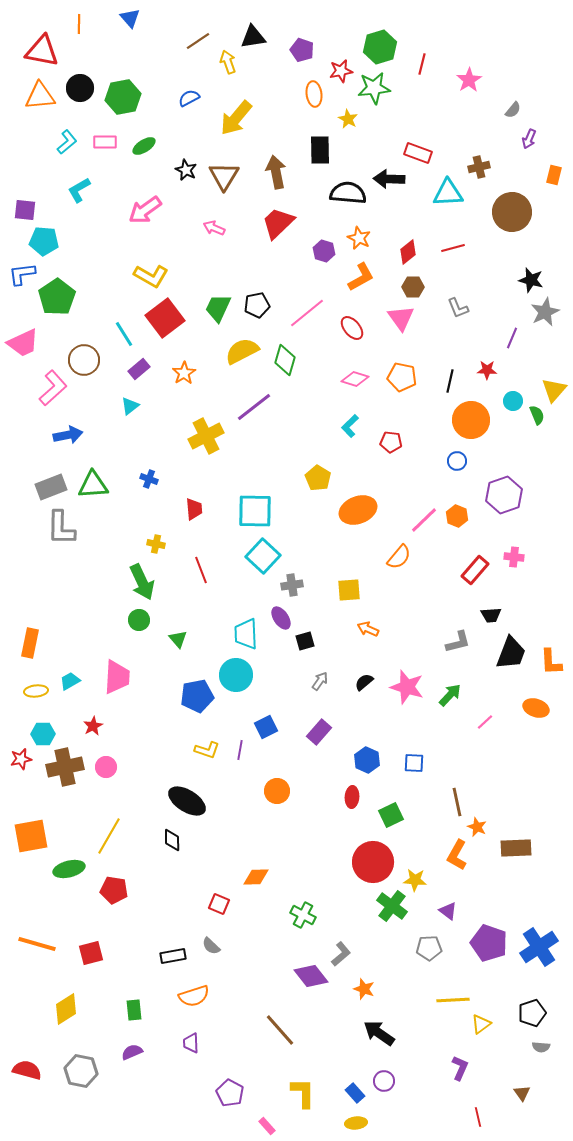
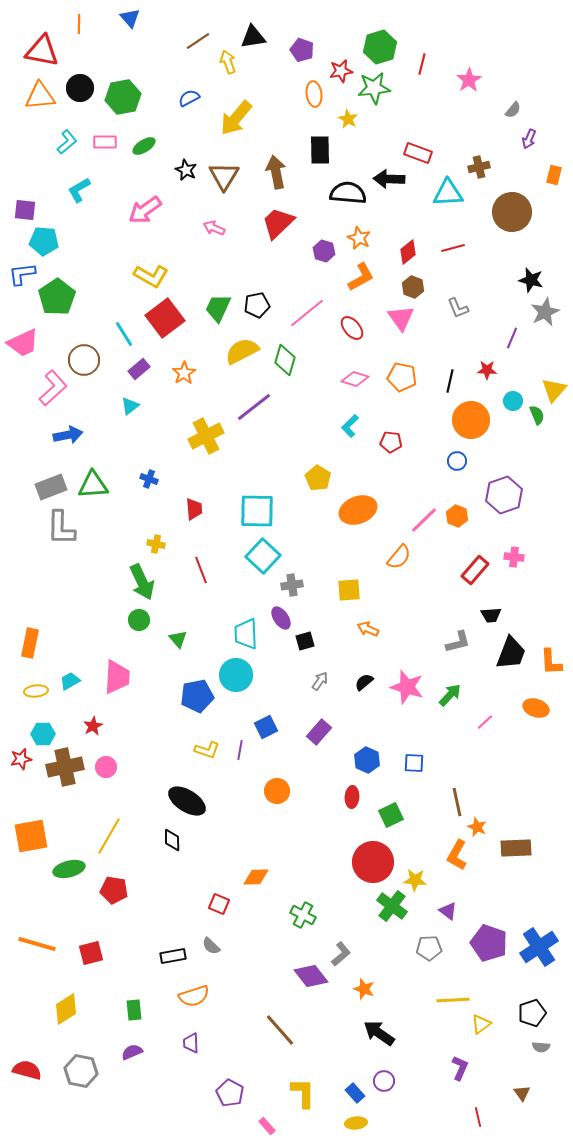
brown hexagon at (413, 287): rotated 20 degrees clockwise
cyan square at (255, 511): moved 2 px right
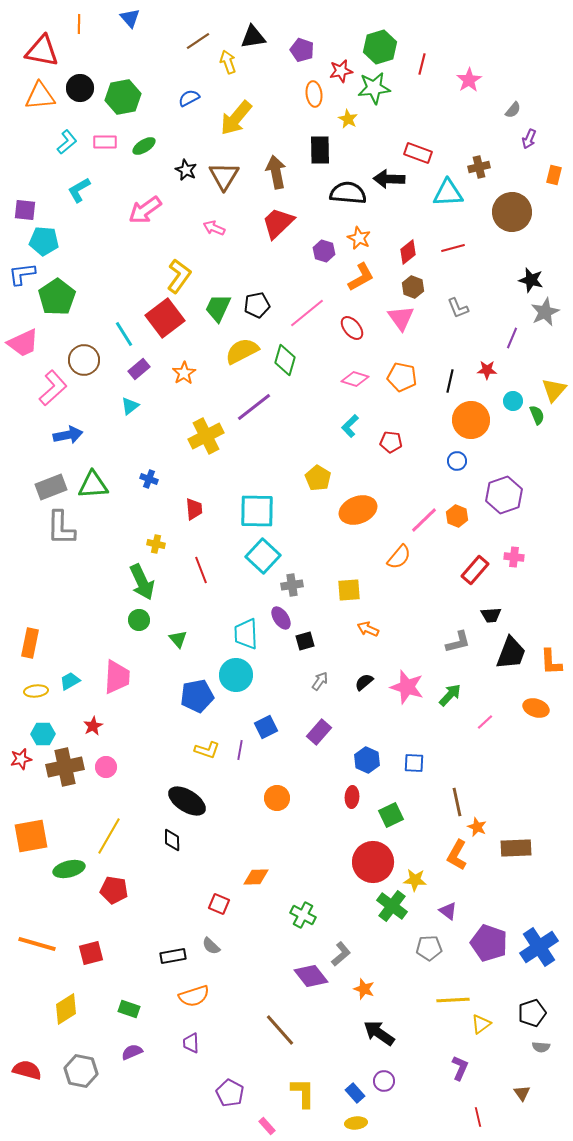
yellow L-shape at (151, 276): moved 28 px right; rotated 84 degrees counterclockwise
orange circle at (277, 791): moved 7 px down
green rectangle at (134, 1010): moved 5 px left, 1 px up; rotated 65 degrees counterclockwise
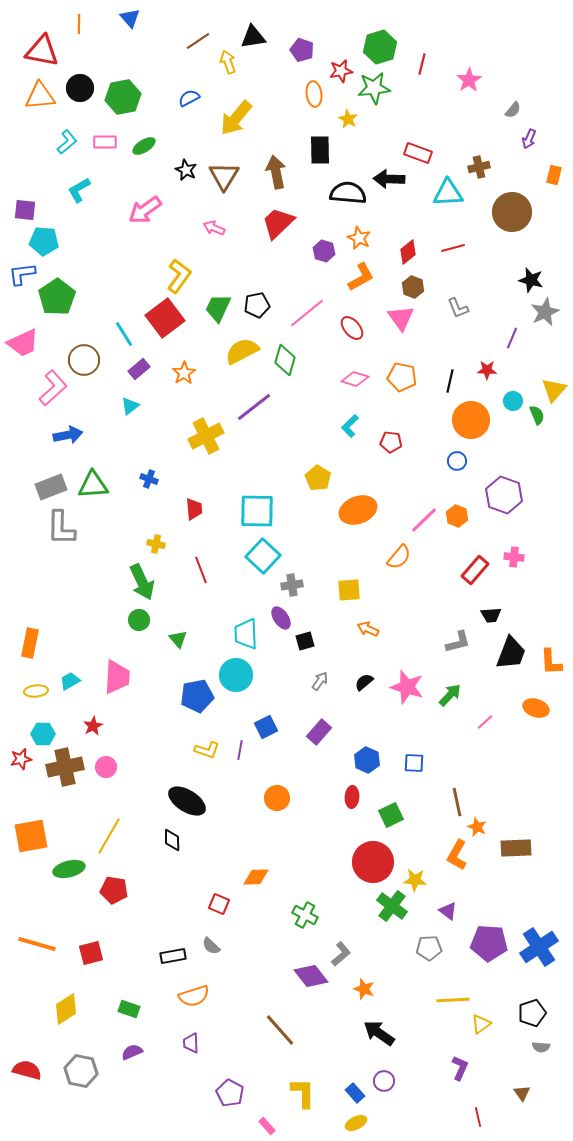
purple hexagon at (504, 495): rotated 21 degrees counterclockwise
green cross at (303, 915): moved 2 px right
purple pentagon at (489, 943): rotated 15 degrees counterclockwise
yellow ellipse at (356, 1123): rotated 20 degrees counterclockwise
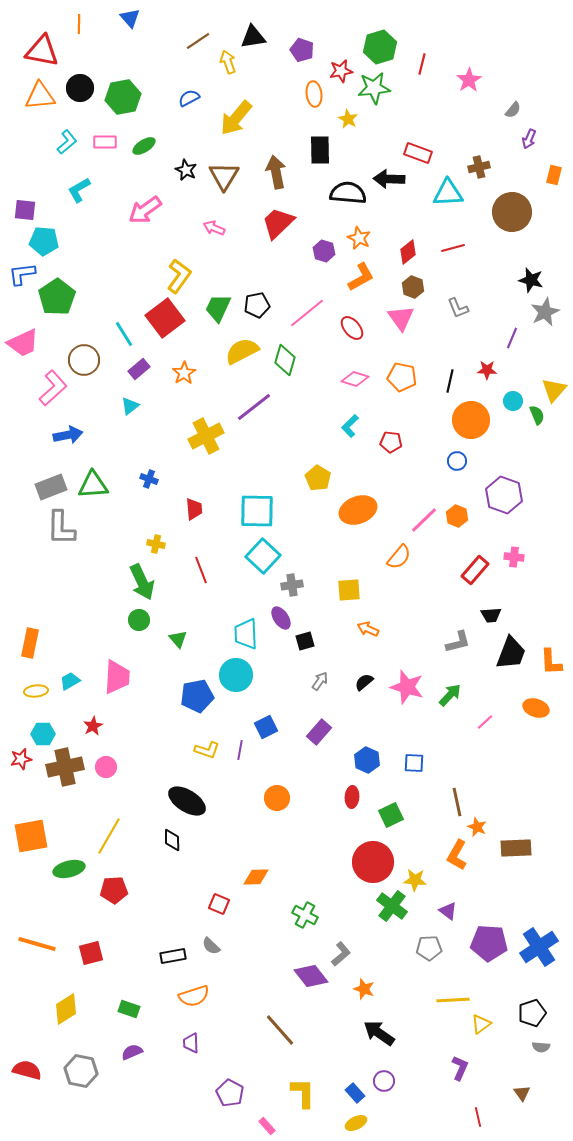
red pentagon at (114, 890): rotated 12 degrees counterclockwise
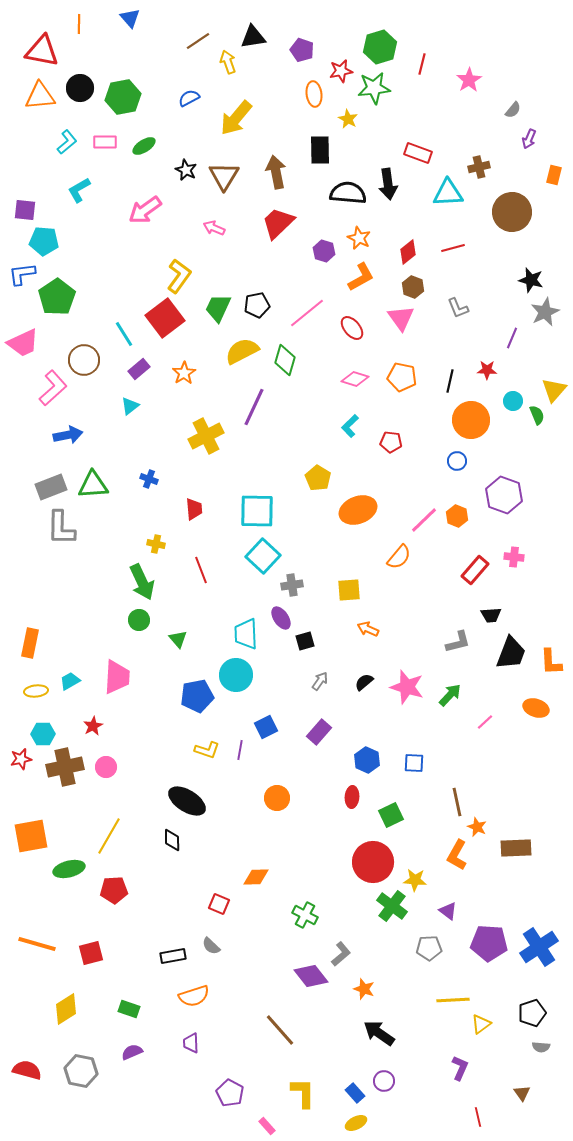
black arrow at (389, 179): moved 1 px left, 5 px down; rotated 100 degrees counterclockwise
purple line at (254, 407): rotated 27 degrees counterclockwise
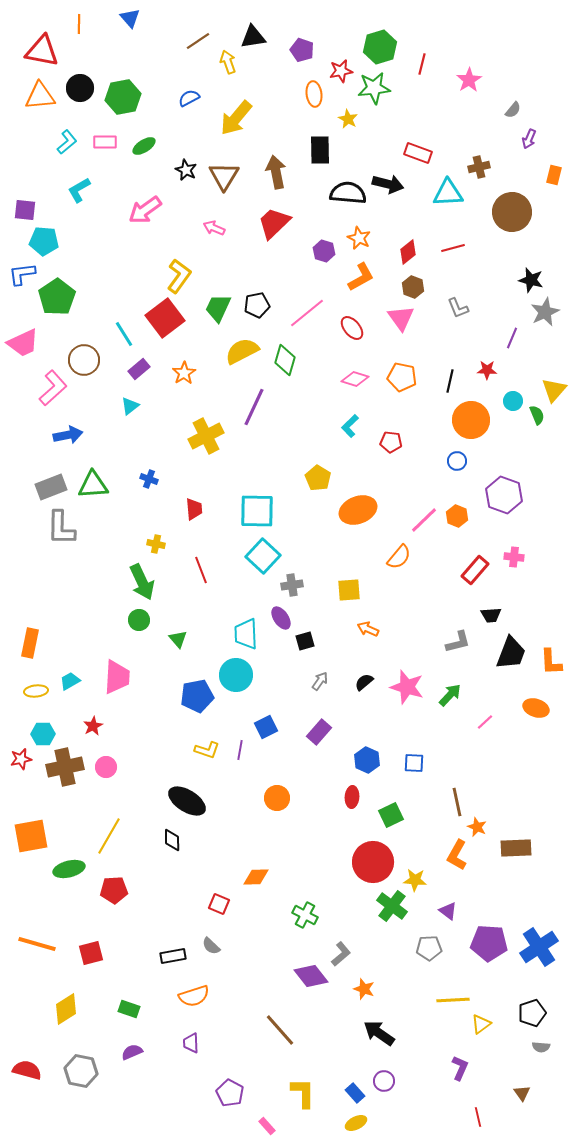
black arrow at (388, 184): rotated 68 degrees counterclockwise
red trapezoid at (278, 223): moved 4 px left
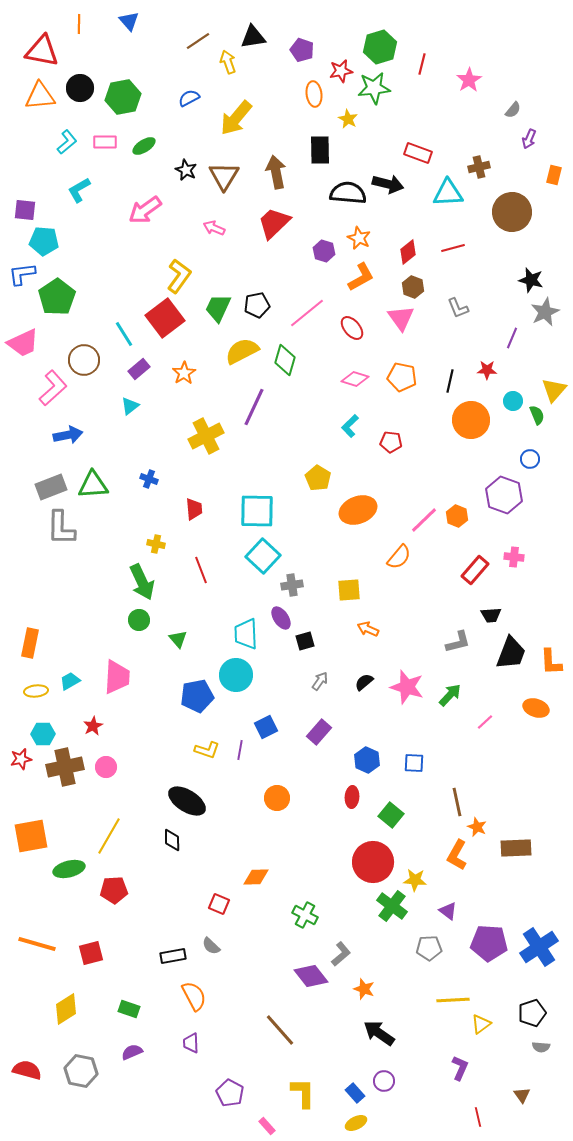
blue triangle at (130, 18): moved 1 px left, 3 px down
blue circle at (457, 461): moved 73 px right, 2 px up
green square at (391, 815): rotated 25 degrees counterclockwise
orange semicircle at (194, 996): rotated 100 degrees counterclockwise
brown triangle at (522, 1093): moved 2 px down
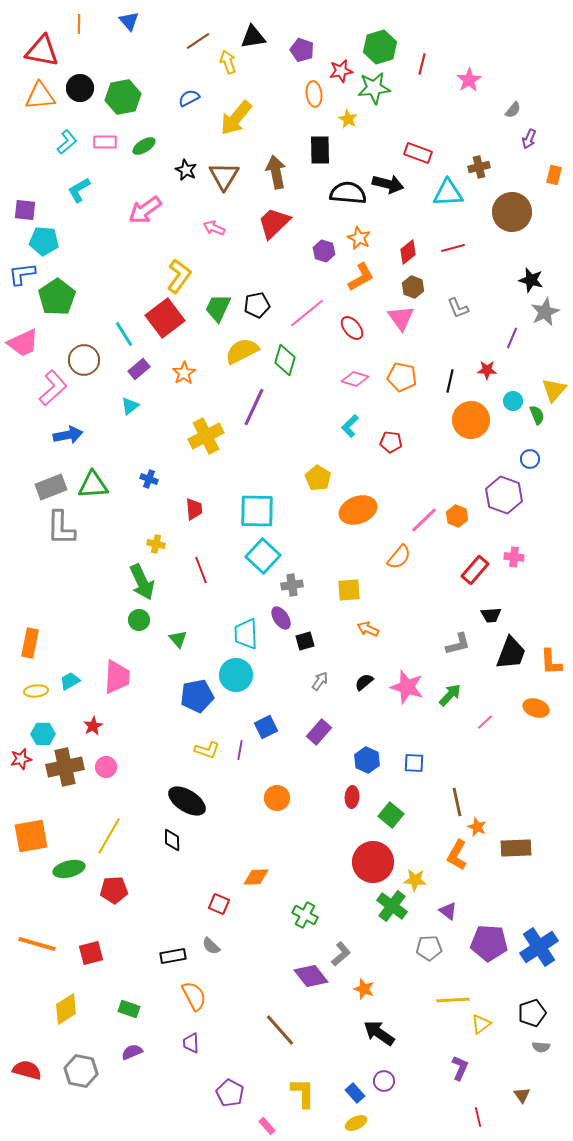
gray L-shape at (458, 642): moved 2 px down
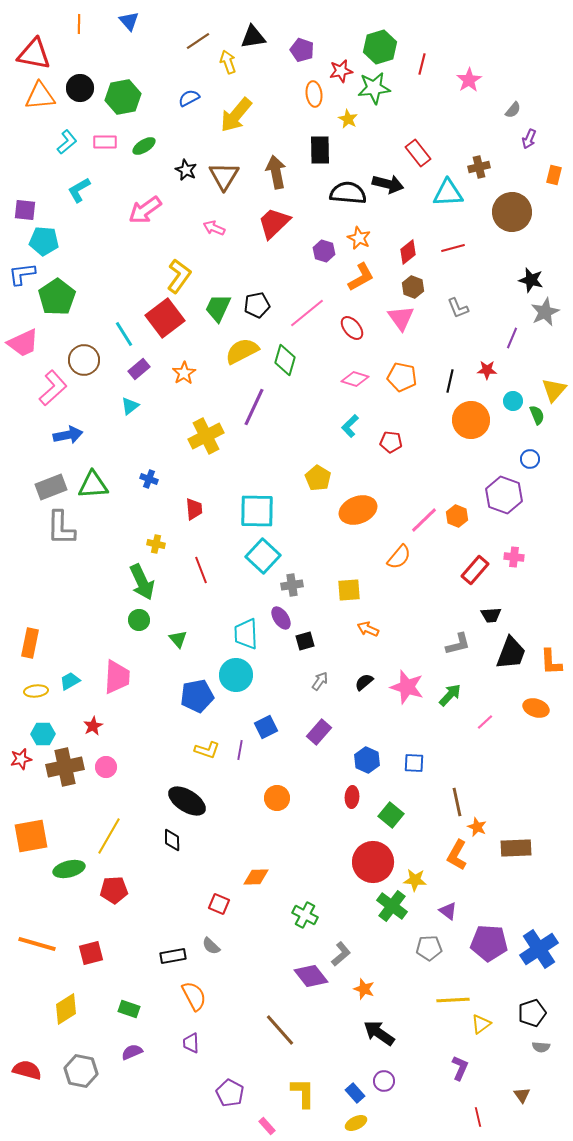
red triangle at (42, 51): moved 8 px left, 3 px down
yellow arrow at (236, 118): moved 3 px up
red rectangle at (418, 153): rotated 32 degrees clockwise
blue cross at (539, 947): moved 2 px down
